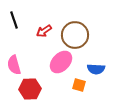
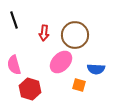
red arrow: moved 2 px down; rotated 49 degrees counterclockwise
red hexagon: rotated 20 degrees clockwise
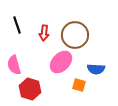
black line: moved 3 px right, 5 px down
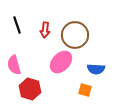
red arrow: moved 1 px right, 3 px up
orange square: moved 6 px right, 5 px down
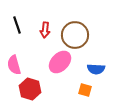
pink ellipse: moved 1 px left
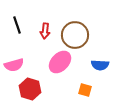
red arrow: moved 1 px down
pink semicircle: rotated 90 degrees counterclockwise
blue semicircle: moved 4 px right, 4 px up
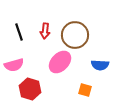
black line: moved 2 px right, 7 px down
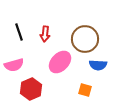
red arrow: moved 3 px down
brown circle: moved 10 px right, 4 px down
blue semicircle: moved 2 px left
red hexagon: moved 1 px right; rotated 20 degrees clockwise
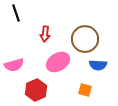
black line: moved 3 px left, 19 px up
pink ellipse: moved 2 px left; rotated 15 degrees clockwise
red hexagon: moved 5 px right, 1 px down
